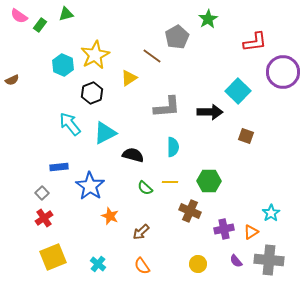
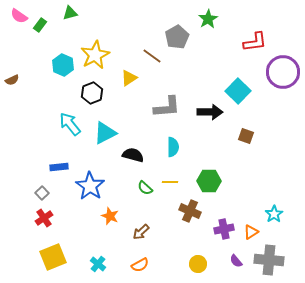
green triangle: moved 4 px right, 1 px up
cyan star: moved 3 px right, 1 px down
orange semicircle: moved 2 px left, 1 px up; rotated 84 degrees counterclockwise
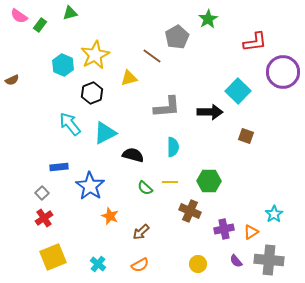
yellow triangle: rotated 18 degrees clockwise
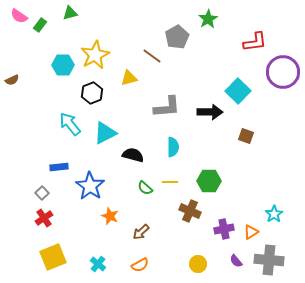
cyan hexagon: rotated 25 degrees counterclockwise
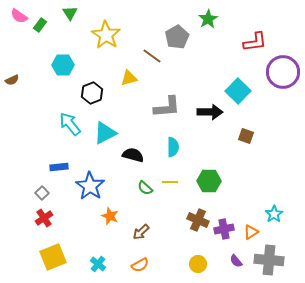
green triangle: rotated 49 degrees counterclockwise
yellow star: moved 11 px right, 20 px up; rotated 12 degrees counterclockwise
brown cross: moved 8 px right, 9 px down
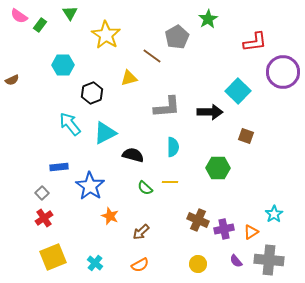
green hexagon: moved 9 px right, 13 px up
cyan cross: moved 3 px left, 1 px up
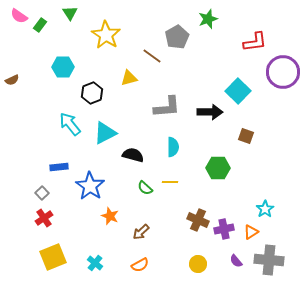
green star: rotated 12 degrees clockwise
cyan hexagon: moved 2 px down
cyan star: moved 9 px left, 5 px up
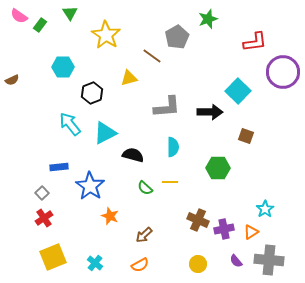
brown arrow: moved 3 px right, 3 px down
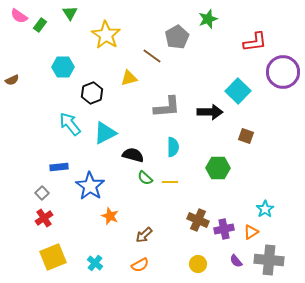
green semicircle: moved 10 px up
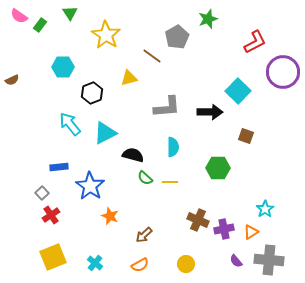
red L-shape: rotated 20 degrees counterclockwise
red cross: moved 7 px right, 3 px up
yellow circle: moved 12 px left
